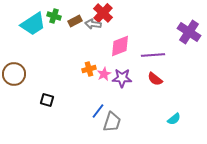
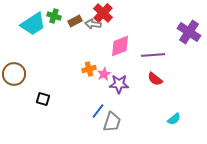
purple star: moved 3 px left, 6 px down
black square: moved 4 px left, 1 px up
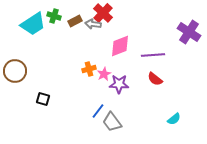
brown circle: moved 1 px right, 3 px up
gray trapezoid: rotated 125 degrees clockwise
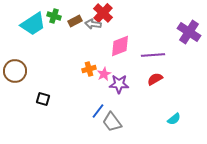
red semicircle: rotated 112 degrees clockwise
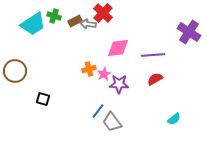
gray arrow: moved 5 px left
pink diamond: moved 2 px left, 2 px down; rotated 15 degrees clockwise
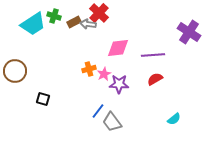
red cross: moved 4 px left
brown rectangle: moved 1 px left, 1 px down
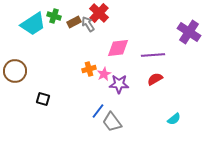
gray arrow: rotated 49 degrees clockwise
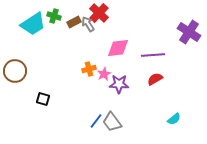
blue line: moved 2 px left, 10 px down
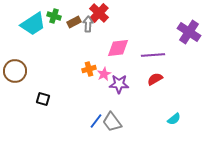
gray arrow: rotated 35 degrees clockwise
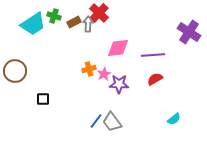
black square: rotated 16 degrees counterclockwise
